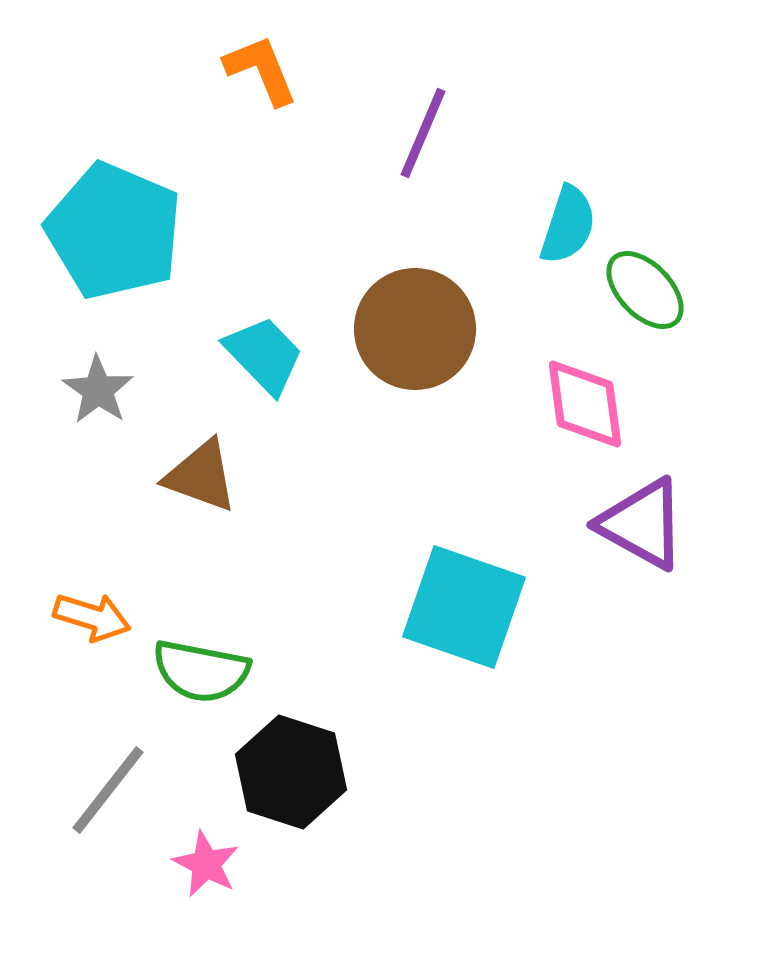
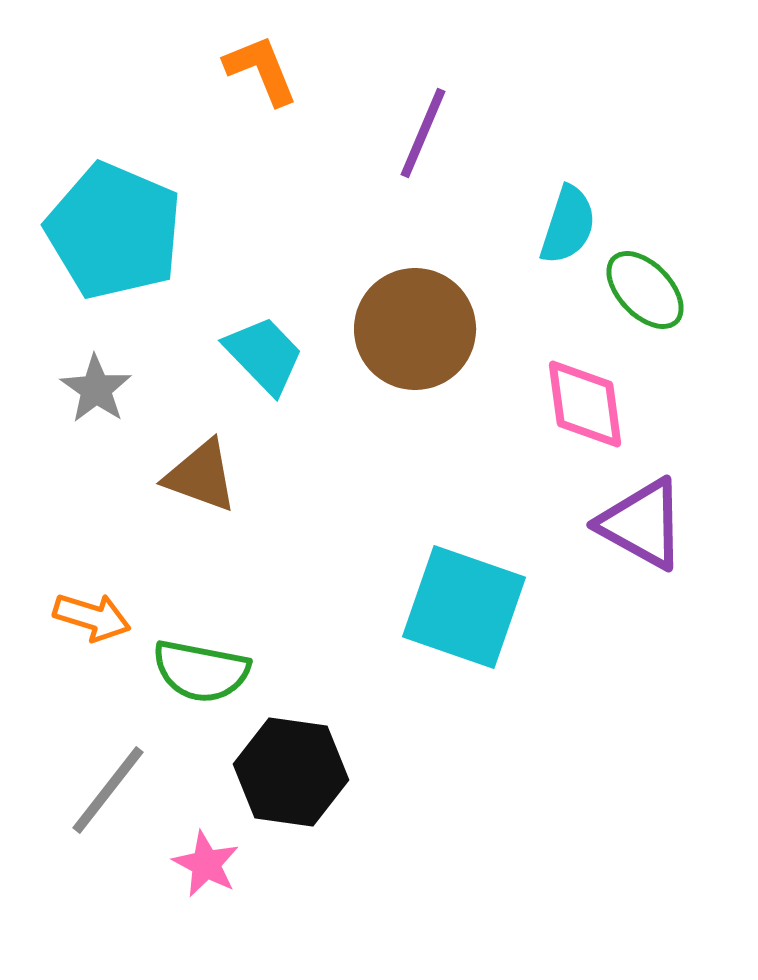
gray star: moved 2 px left, 1 px up
black hexagon: rotated 10 degrees counterclockwise
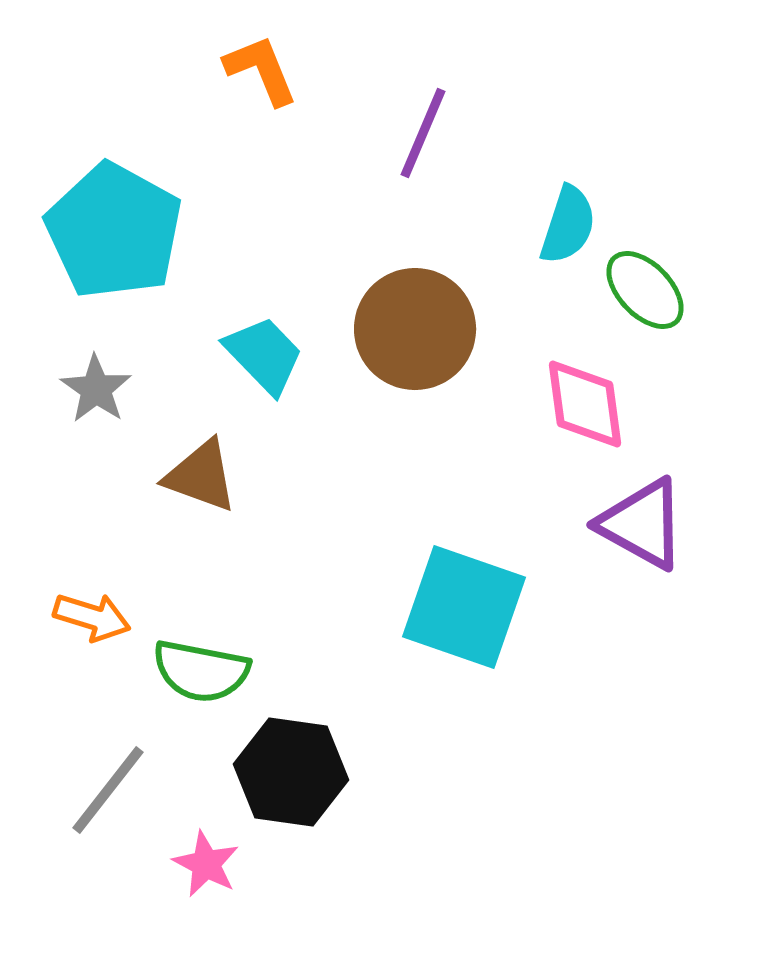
cyan pentagon: rotated 6 degrees clockwise
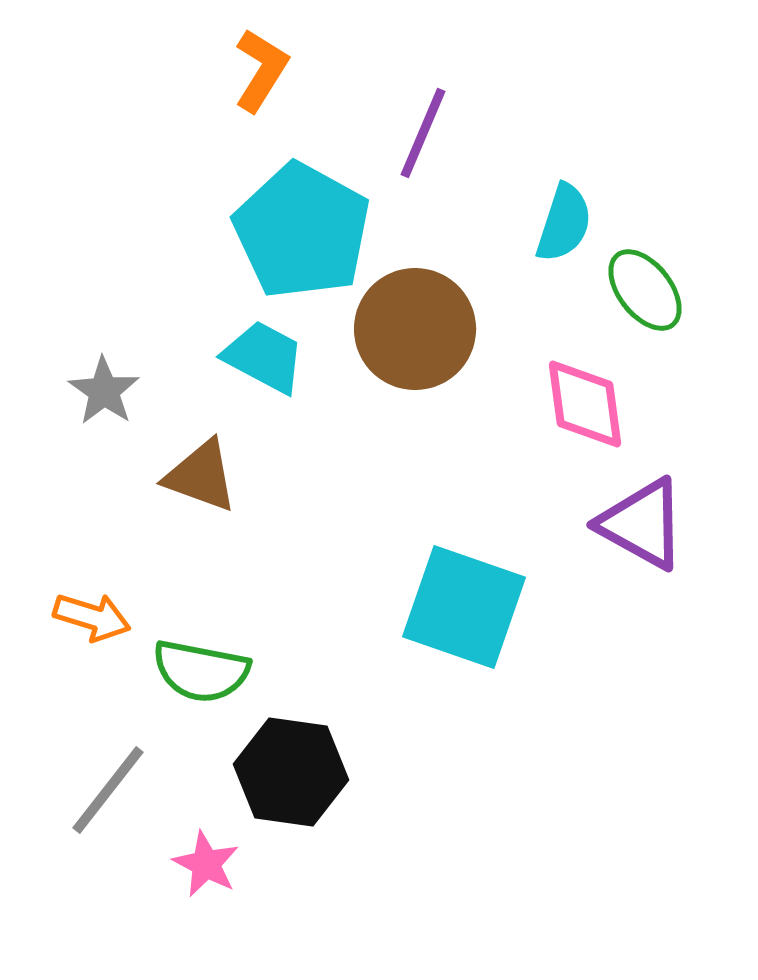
orange L-shape: rotated 54 degrees clockwise
cyan semicircle: moved 4 px left, 2 px up
cyan pentagon: moved 188 px right
green ellipse: rotated 6 degrees clockwise
cyan trapezoid: moved 2 px down; rotated 18 degrees counterclockwise
gray star: moved 8 px right, 2 px down
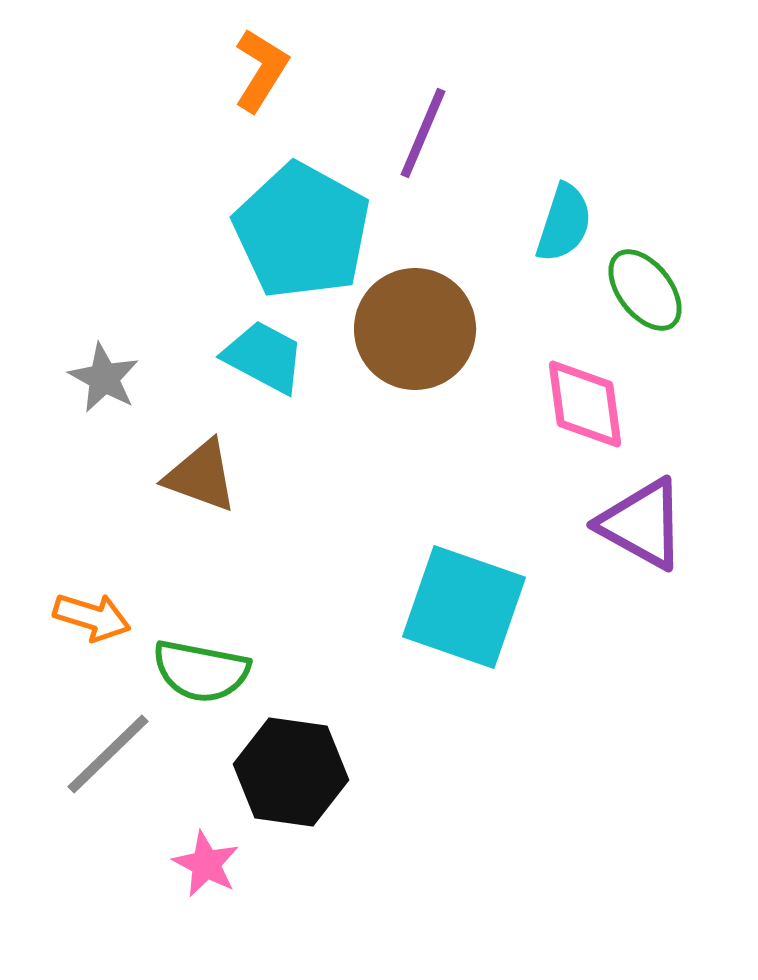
gray star: moved 13 px up; rotated 6 degrees counterclockwise
gray line: moved 36 px up; rotated 8 degrees clockwise
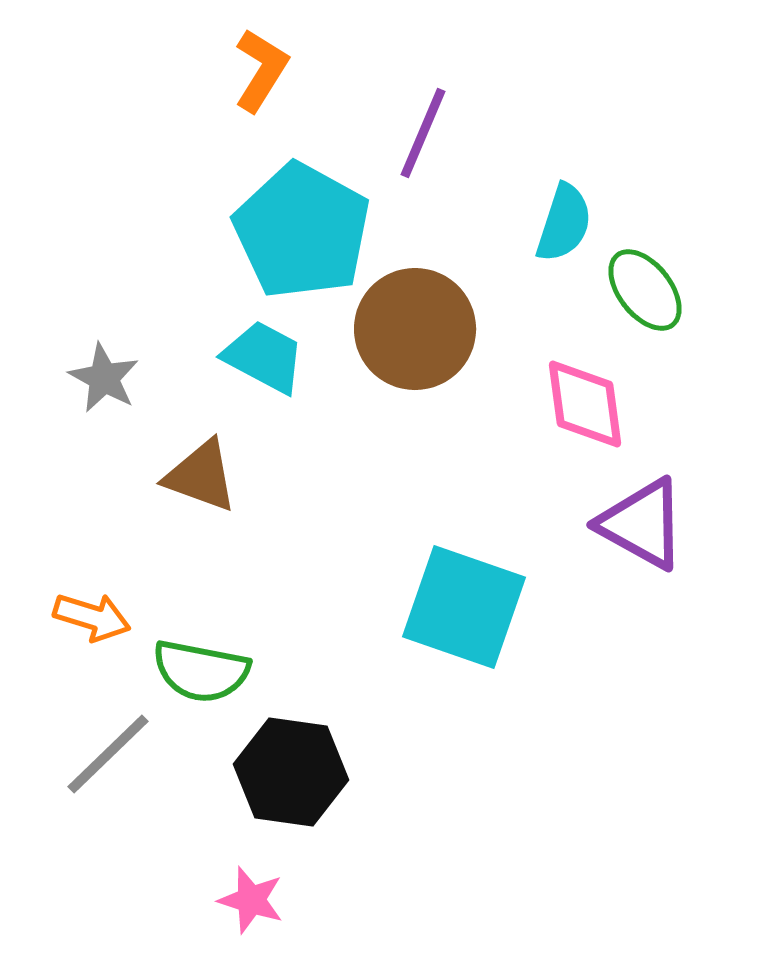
pink star: moved 45 px right, 36 px down; rotated 10 degrees counterclockwise
